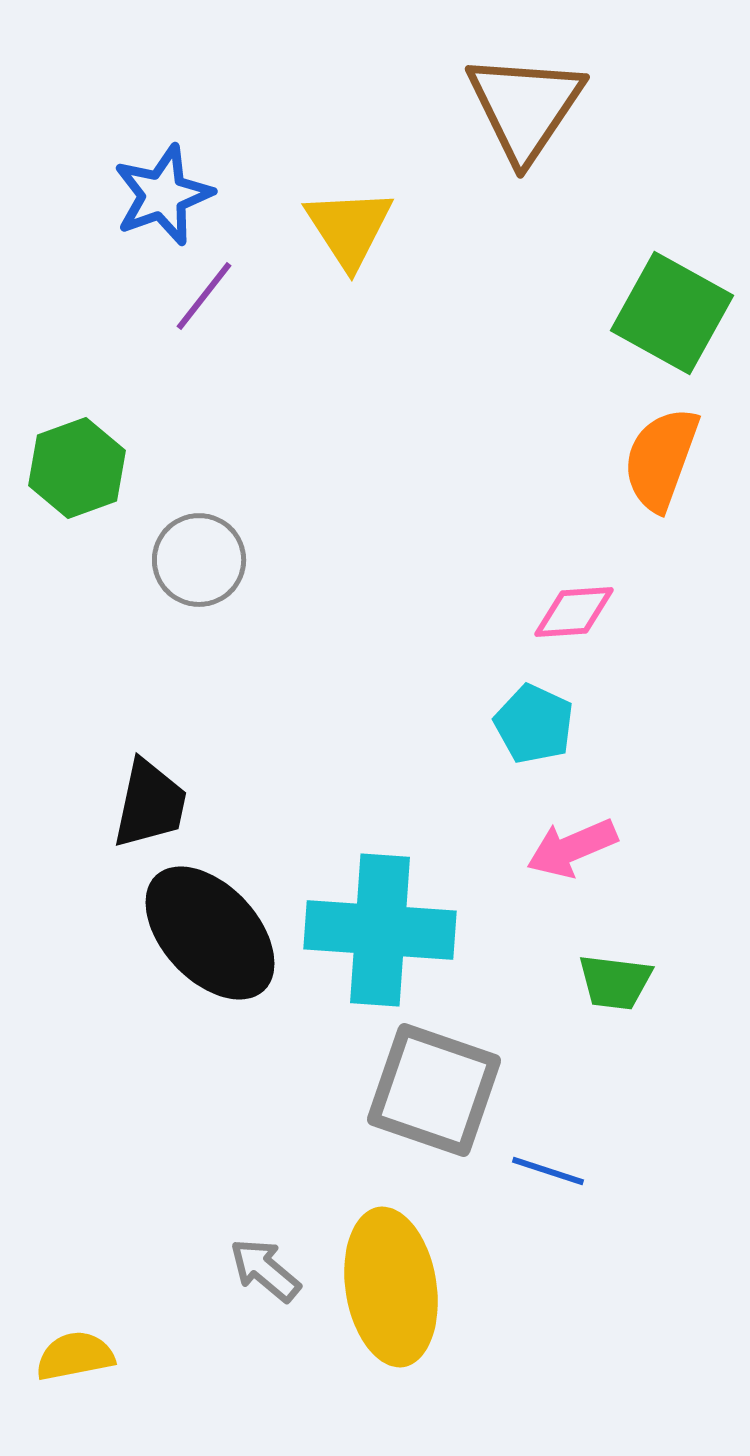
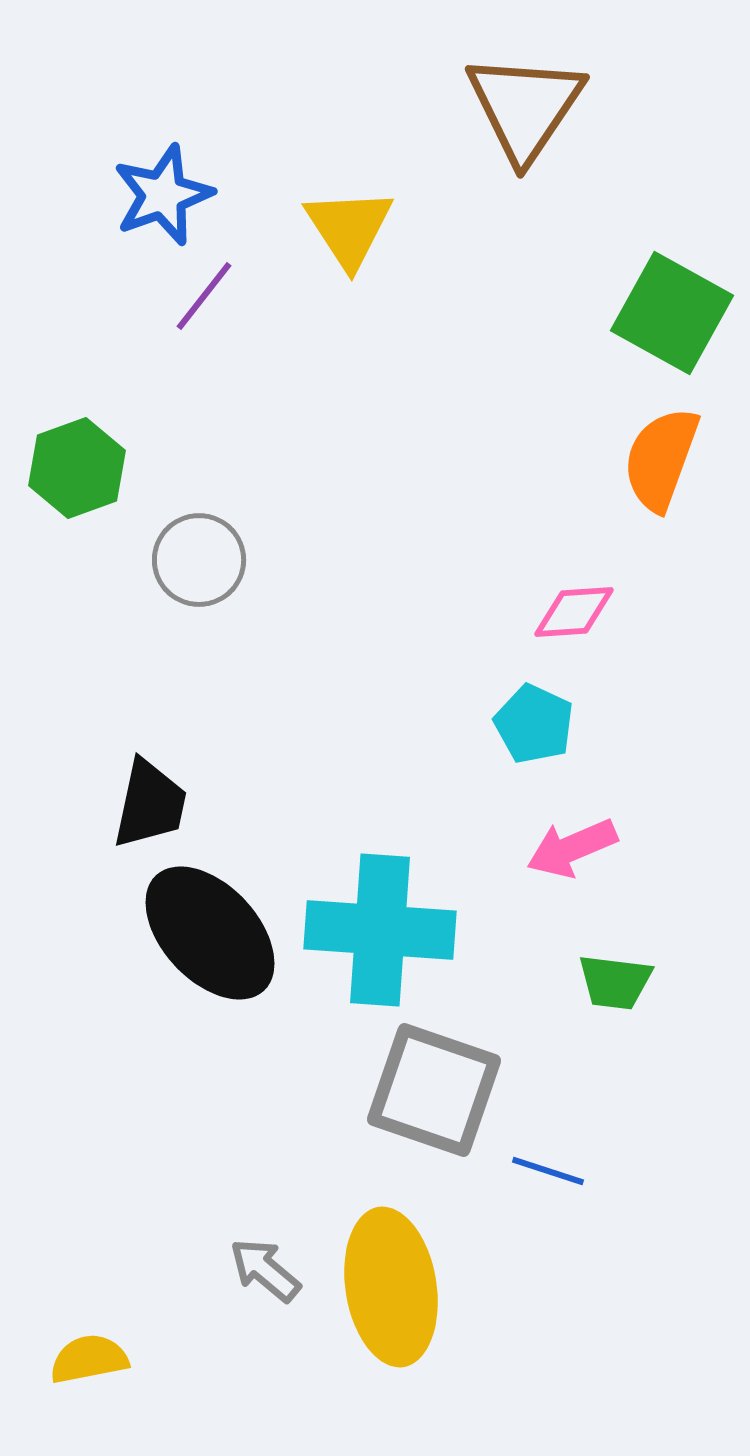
yellow semicircle: moved 14 px right, 3 px down
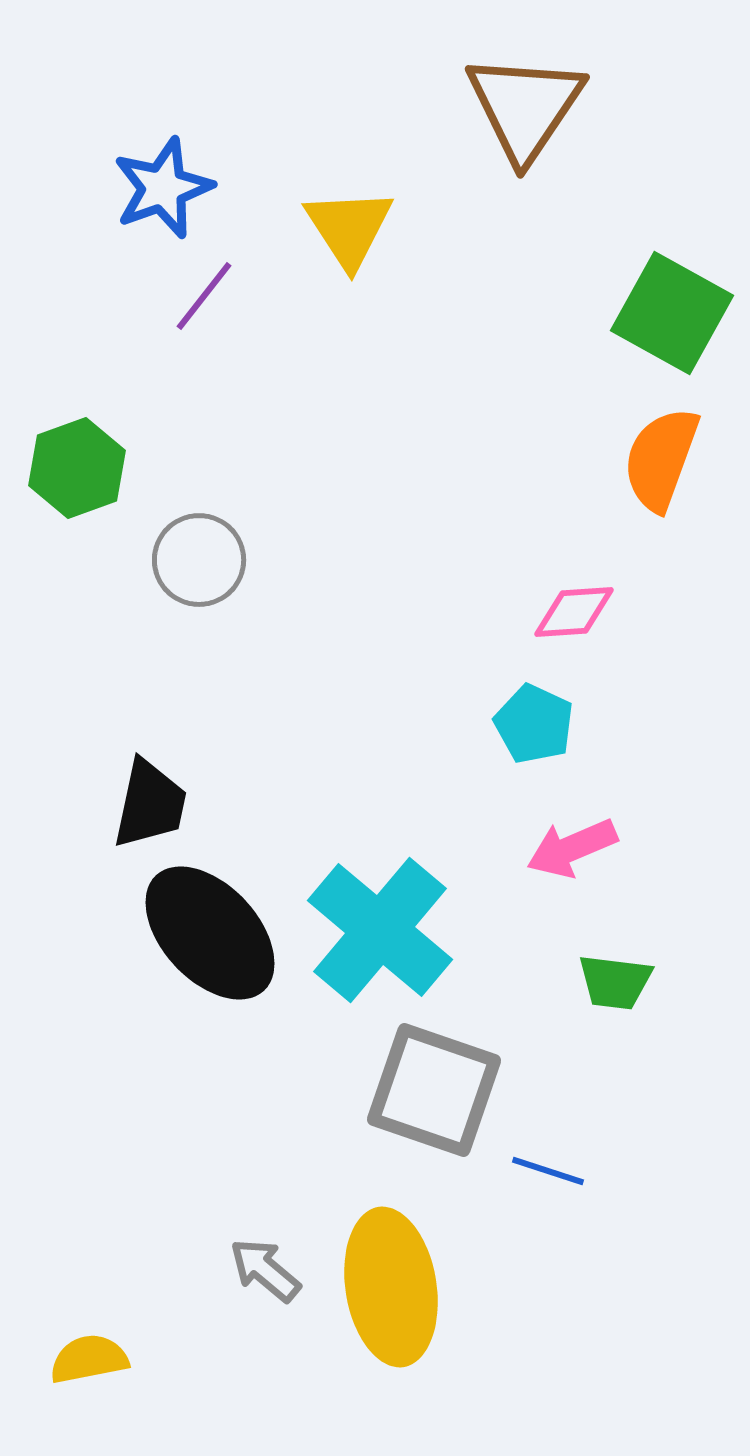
blue star: moved 7 px up
cyan cross: rotated 36 degrees clockwise
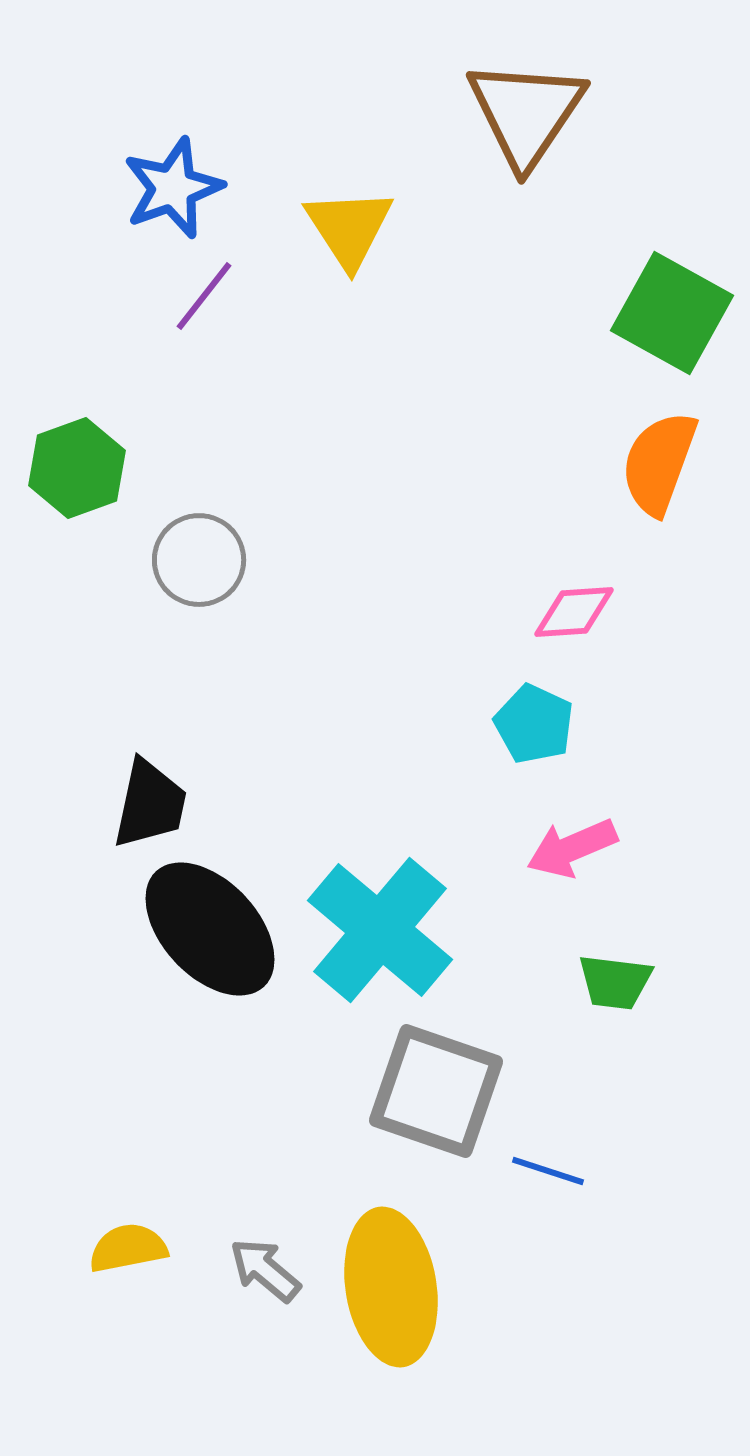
brown triangle: moved 1 px right, 6 px down
blue star: moved 10 px right
orange semicircle: moved 2 px left, 4 px down
black ellipse: moved 4 px up
gray square: moved 2 px right, 1 px down
yellow semicircle: moved 39 px right, 111 px up
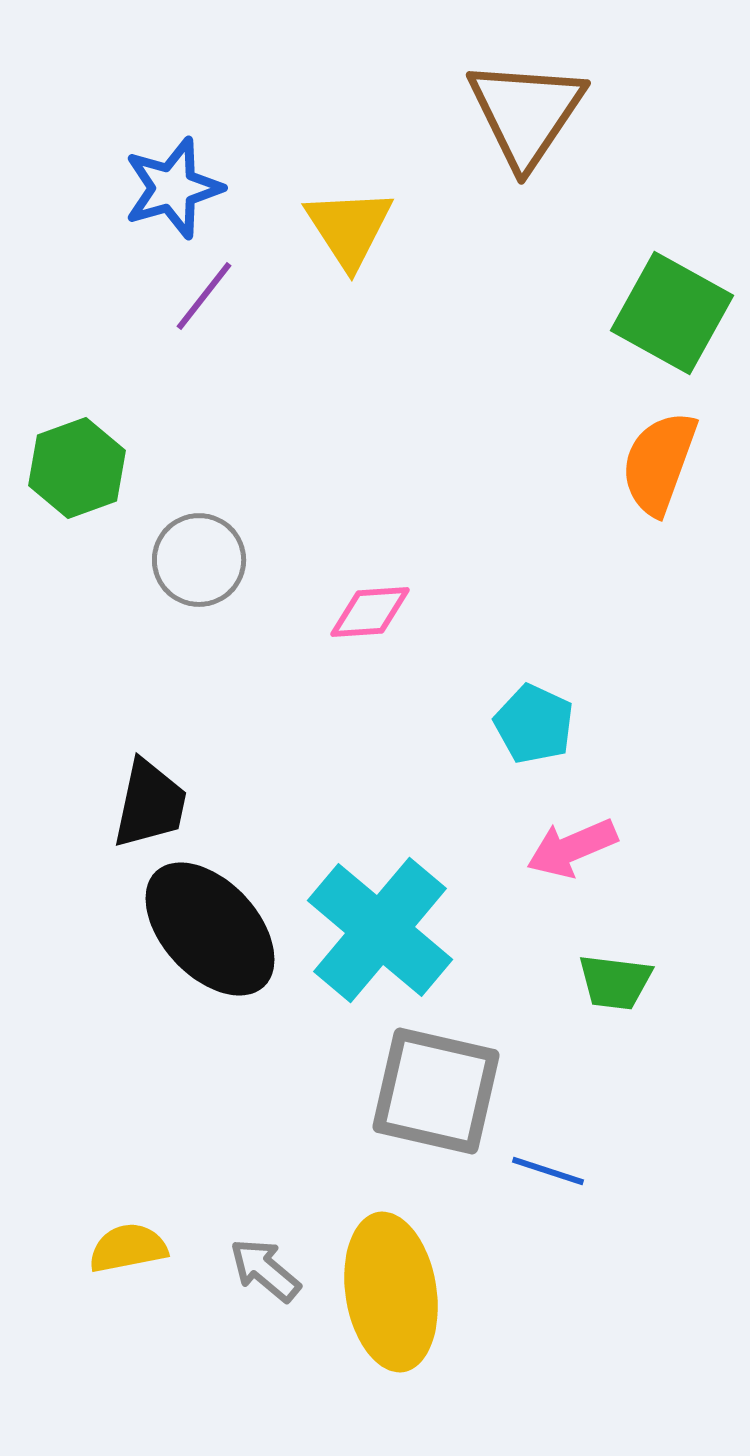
blue star: rotated 4 degrees clockwise
pink diamond: moved 204 px left
gray square: rotated 6 degrees counterclockwise
yellow ellipse: moved 5 px down
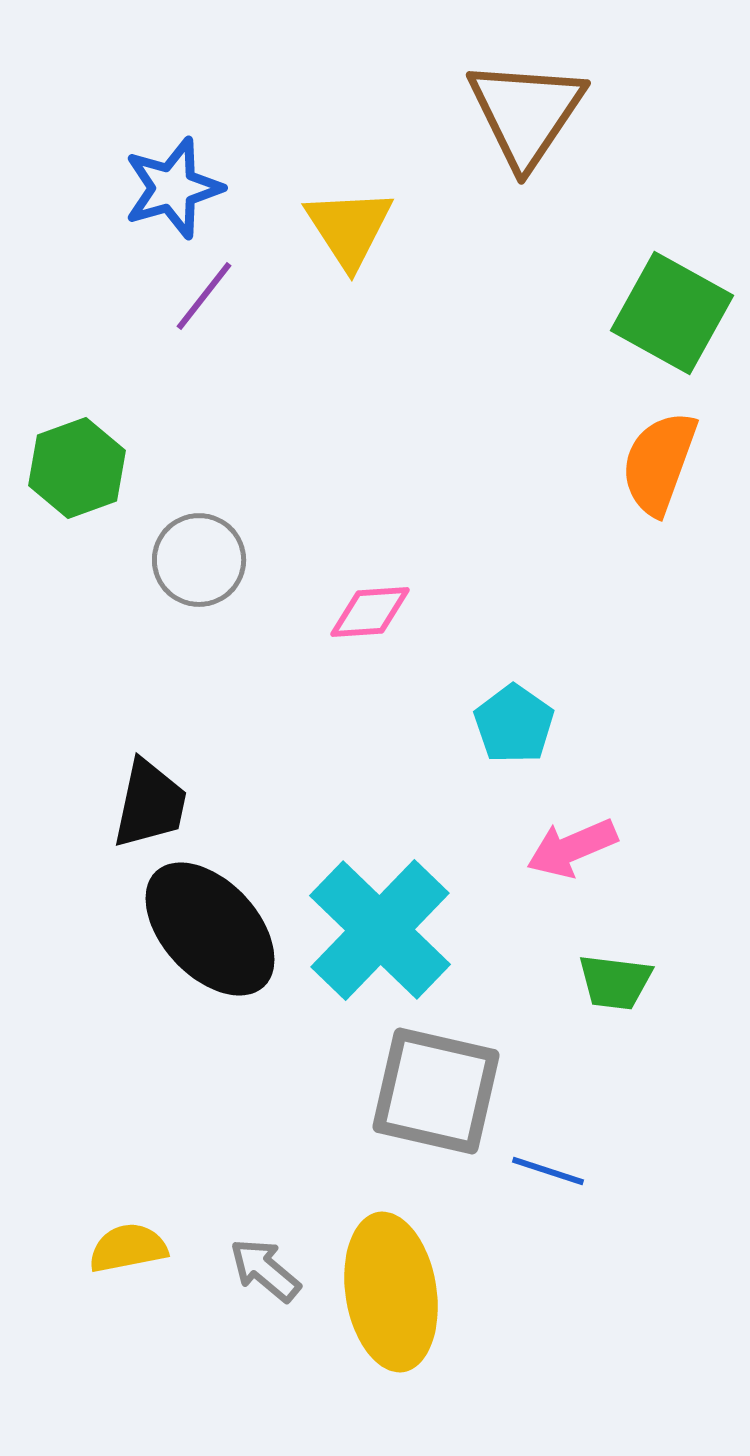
cyan pentagon: moved 20 px left; rotated 10 degrees clockwise
cyan cross: rotated 4 degrees clockwise
